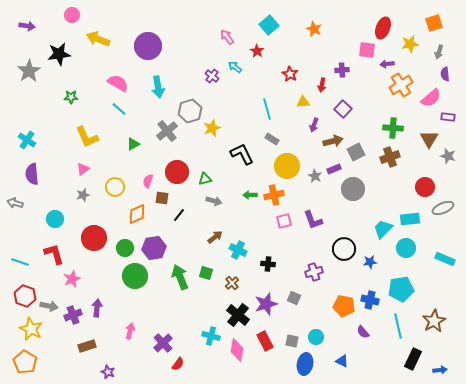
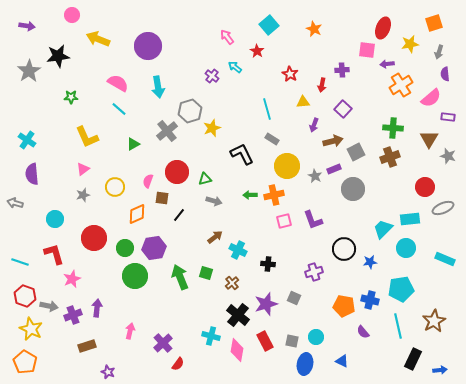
black star at (59, 54): moved 1 px left, 2 px down
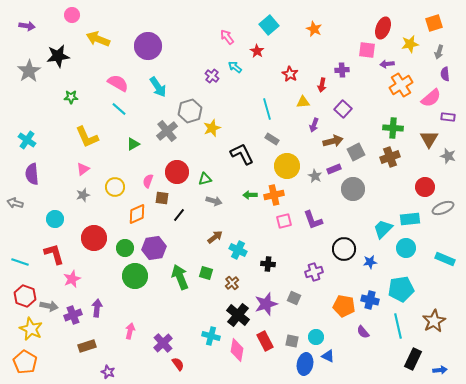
cyan arrow at (158, 87): rotated 25 degrees counterclockwise
blue triangle at (342, 361): moved 14 px left, 5 px up
red semicircle at (178, 364): rotated 72 degrees counterclockwise
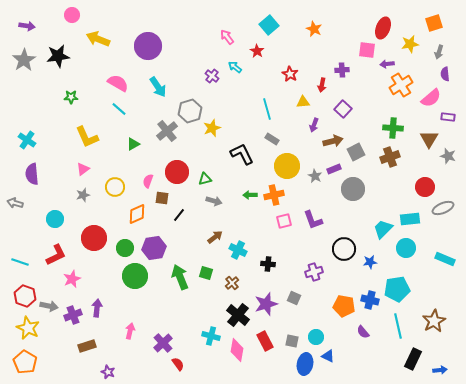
gray star at (29, 71): moved 5 px left, 11 px up
red L-shape at (54, 254): moved 2 px right, 1 px down; rotated 80 degrees clockwise
cyan pentagon at (401, 289): moved 4 px left
yellow star at (31, 329): moved 3 px left, 1 px up
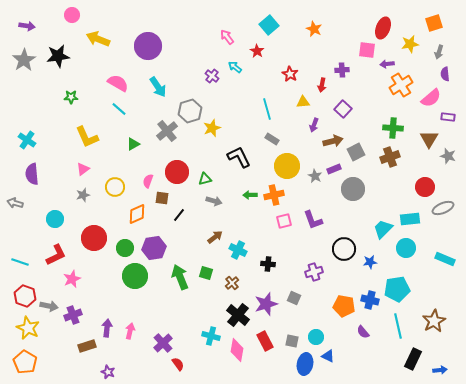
black L-shape at (242, 154): moved 3 px left, 3 px down
purple arrow at (97, 308): moved 10 px right, 20 px down
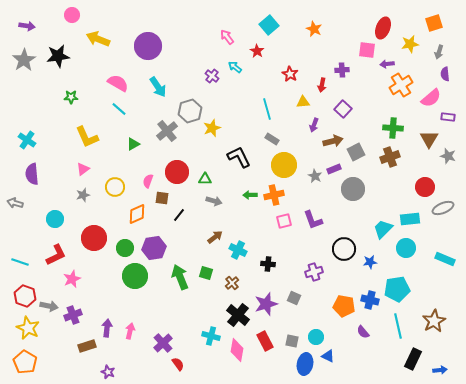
yellow circle at (287, 166): moved 3 px left, 1 px up
green triangle at (205, 179): rotated 16 degrees clockwise
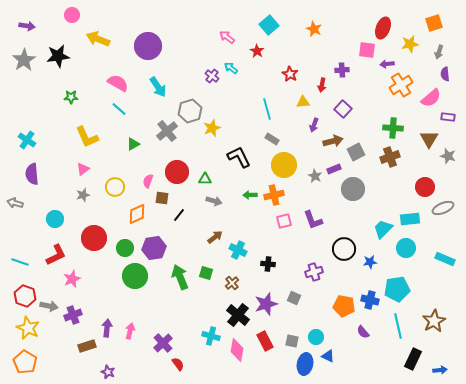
pink arrow at (227, 37): rotated 14 degrees counterclockwise
cyan arrow at (235, 67): moved 4 px left, 1 px down
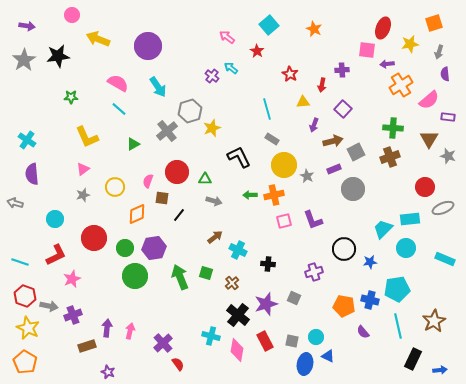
pink semicircle at (431, 98): moved 2 px left, 2 px down
gray star at (315, 176): moved 8 px left
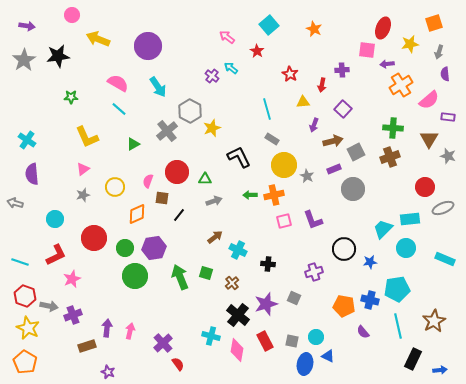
gray hexagon at (190, 111): rotated 15 degrees counterclockwise
gray arrow at (214, 201): rotated 35 degrees counterclockwise
